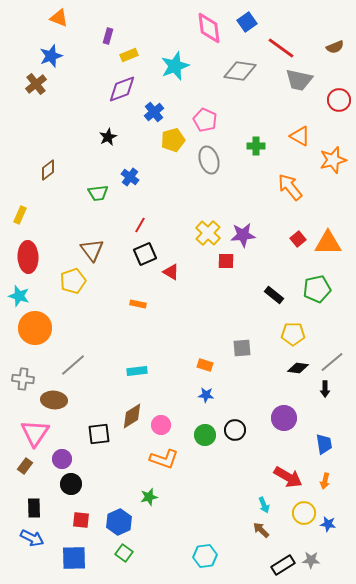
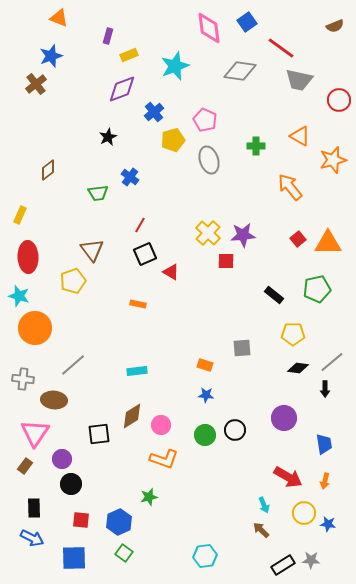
brown semicircle at (335, 47): moved 21 px up
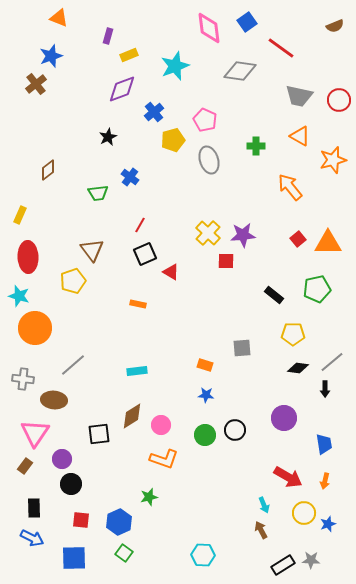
gray trapezoid at (299, 80): moved 16 px down
blue star at (328, 524): rotated 28 degrees counterclockwise
brown arrow at (261, 530): rotated 18 degrees clockwise
cyan hexagon at (205, 556): moved 2 px left, 1 px up; rotated 10 degrees clockwise
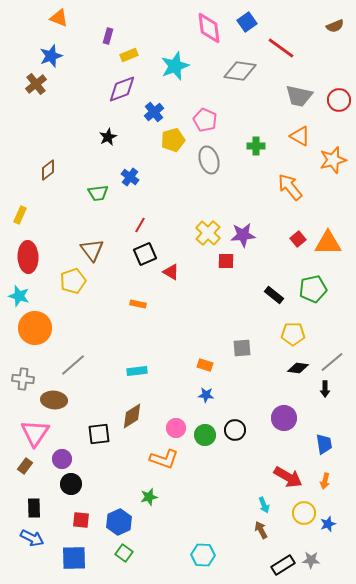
green pentagon at (317, 289): moved 4 px left
pink circle at (161, 425): moved 15 px right, 3 px down
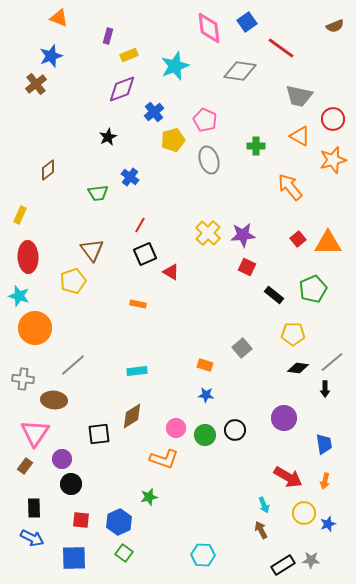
red circle at (339, 100): moved 6 px left, 19 px down
red square at (226, 261): moved 21 px right, 6 px down; rotated 24 degrees clockwise
green pentagon at (313, 289): rotated 12 degrees counterclockwise
gray square at (242, 348): rotated 36 degrees counterclockwise
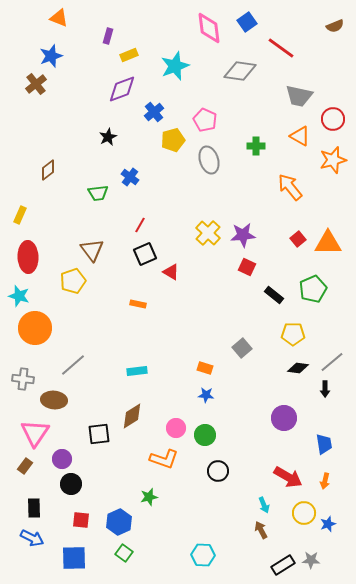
orange rectangle at (205, 365): moved 3 px down
black circle at (235, 430): moved 17 px left, 41 px down
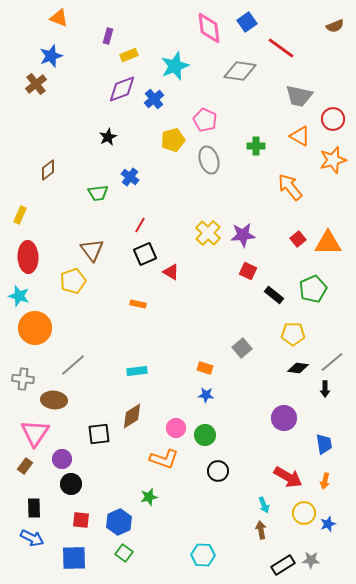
blue cross at (154, 112): moved 13 px up
red square at (247, 267): moved 1 px right, 4 px down
brown arrow at (261, 530): rotated 18 degrees clockwise
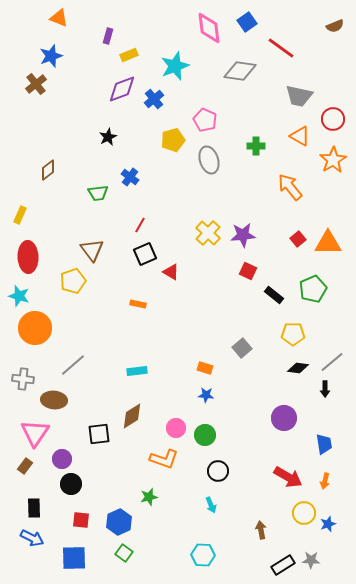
orange star at (333, 160): rotated 16 degrees counterclockwise
cyan arrow at (264, 505): moved 53 px left
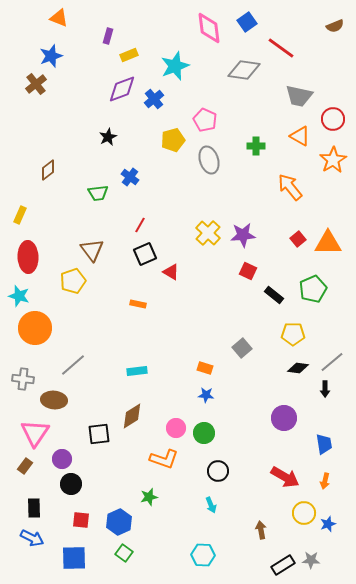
gray diamond at (240, 71): moved 4 px right, 1 px up
green circle at (205, 435): moved 1 px left, 2 px up
red arrow at (288, 477): moved 3 px left
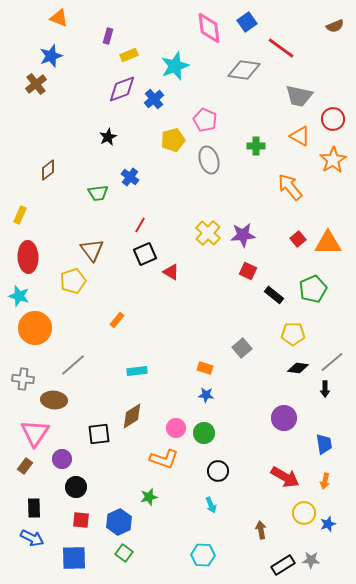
orange rectangle at (138, 304): moved 21 px left, 16 px down; rotated 63 degrees counterclockwise
black circle at (71, 484): moved 5 px right, 3 px down
